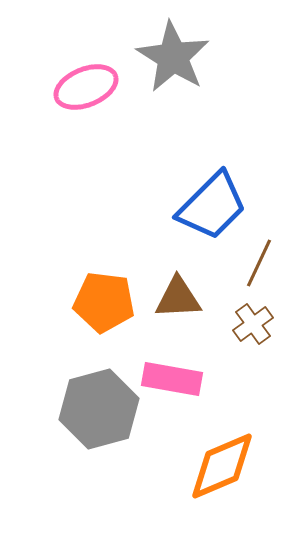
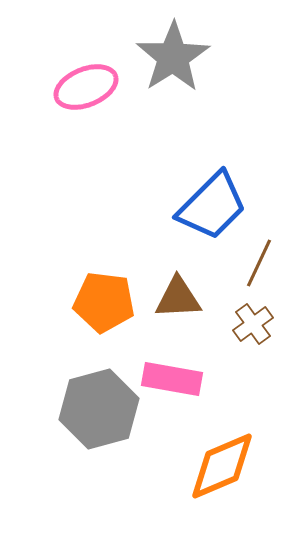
gray star: rotated 8 degrees clockwise
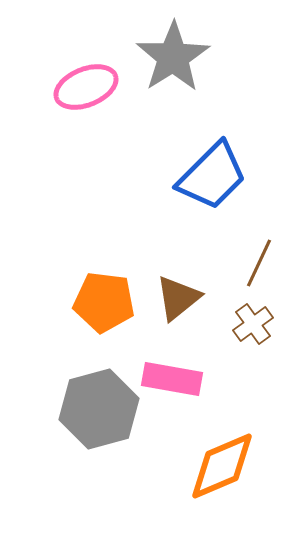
blue trapezoid: moved 30 px up
brown triangle: rotated 36 degrees counterclockwise
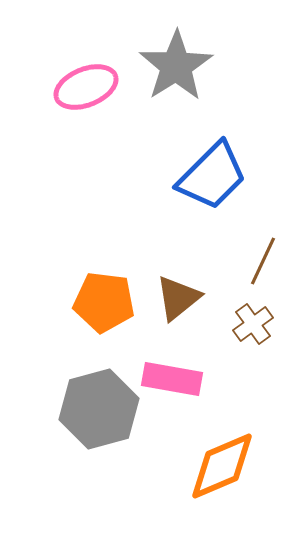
gray star: moved 3 px right, 9 px down
brown line: moved 4 px right, 2 px up
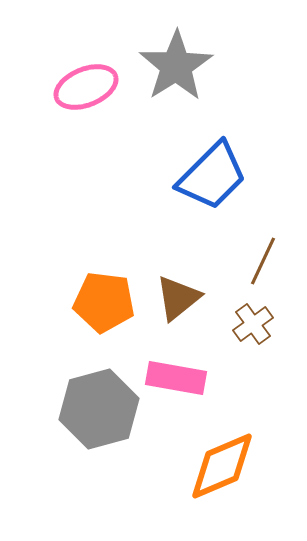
pink rectangle: moved 4 px right, 1 px up
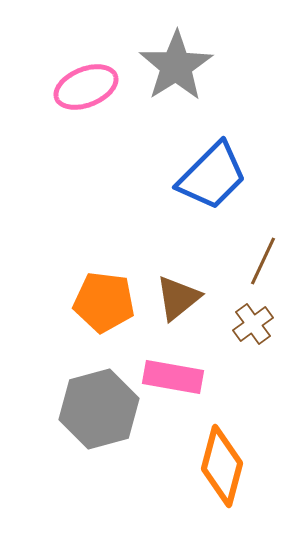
pink rectangle: moved 3 px left, 1 px up
orange diamond: rotated 52 degrees counterclockwise
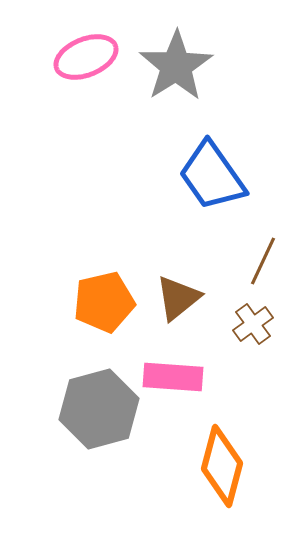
pink ellipse: moved 30 px up
blue trapezoid: rotated 100 degrees clockwise
orange pentagon: rotated 20 degrees counterclockwise
pink rectangle: rotated 6 degrees counterclockwise
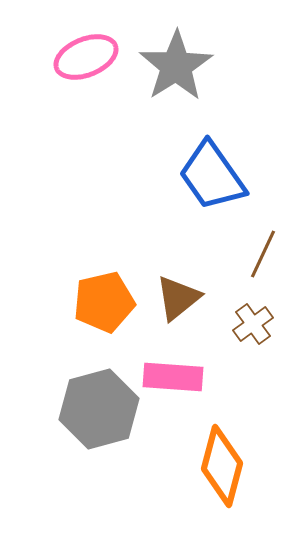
brown line: moved 7 px up
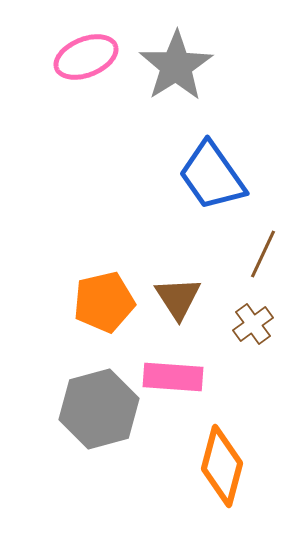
brown triangle: rotated 24 degrees counterclockwise
